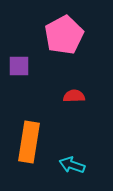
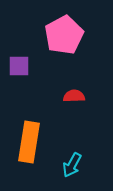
cyan arrow: rotated 80 degrees counterclockwise
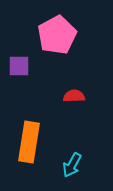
pink pentagon: moved 7 px left
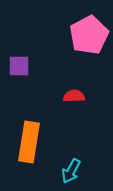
pink pentagon: moved 32 px right
cyan arrow: moved 1 px left, 6 px down
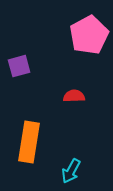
purple square: rotated 15 degrees counterclockwise
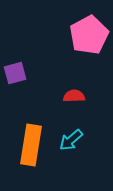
purple square: moved 4 px left, 7 px down
orange rectangle: moved 2 px right, 3 px down
cyan arrow: moved 31 px up; rotated 20 degrees clockwise
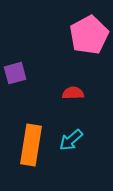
red semicircle: moved 1 px left, 3 px up
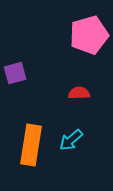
pink pentagon: rotated 12 degrees clockwise
red semicircle: moved 6 px right
